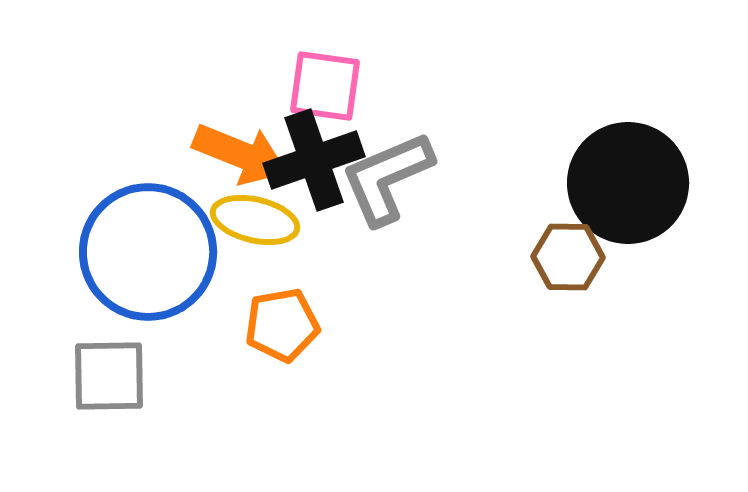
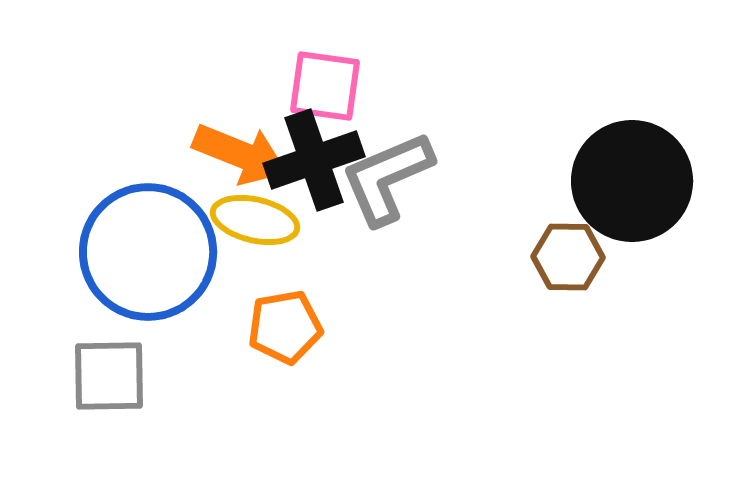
black circle: moved 4 px right, 2 px up
orange pentagon: moved 3 px right, 2 px down
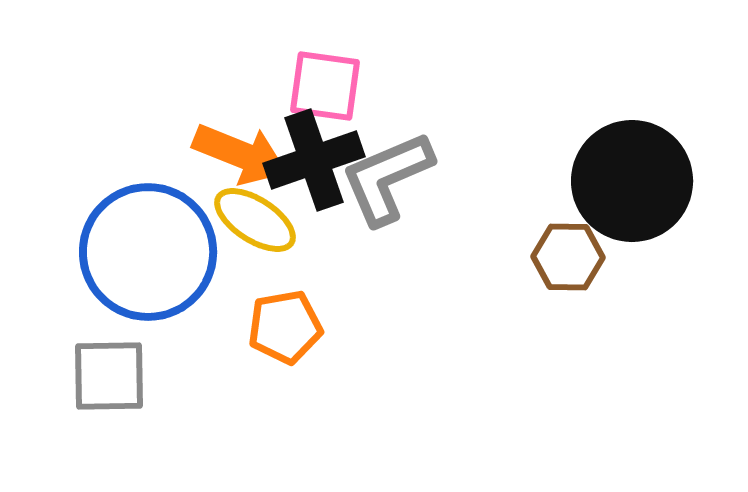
yellow ellipse: rotated 20 degrees clockwise
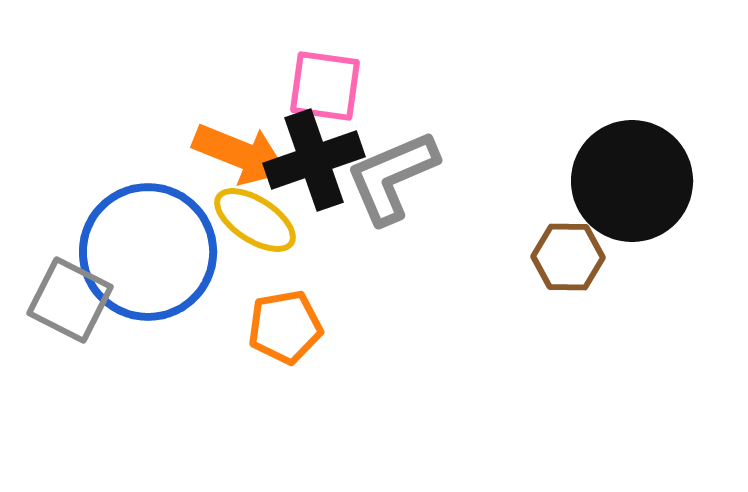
gray L-shape: moved 5 px right, 1 px up
gray square: moved 39 px left, 76 px up; rotated 28 degrees clockwise
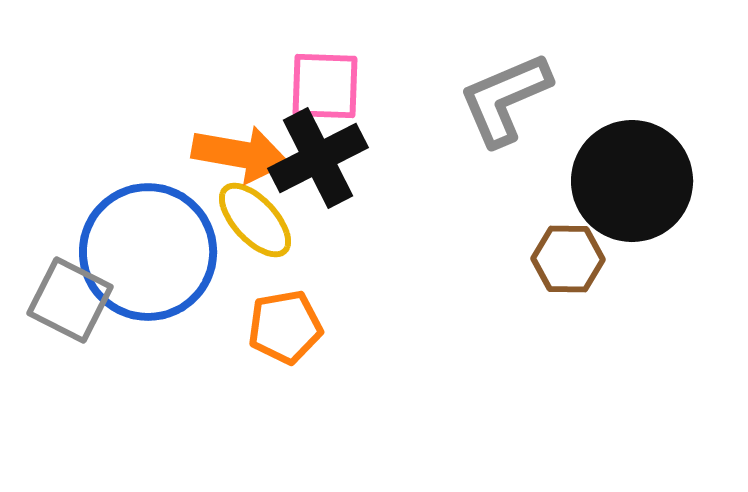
pink square: rotated 6 degrees counterclockwise
orange arrow: rotated 12 degrees counterclockwise
black cross: moved 4 px right, 2 px up; rotated 8 degrees counterclockwise
gray L-shape: moved 113 px right, 78 px up
yellow ellipse: rotated 14 degrees clockwise
brown hexagon: moved 2 px down
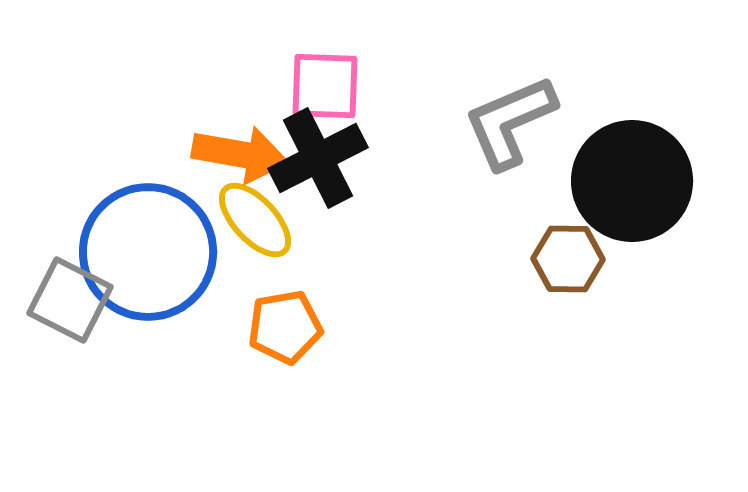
gray L-shape: moved 5 px right, 23 px down
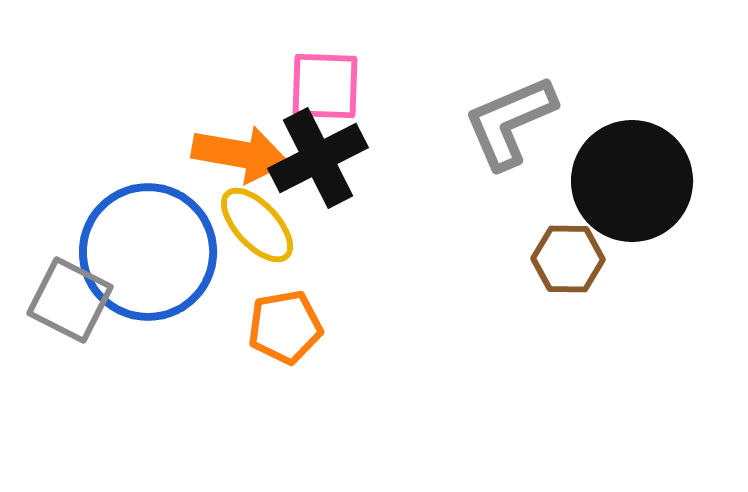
yellow ellipse: moved 2 px right, 5 px down
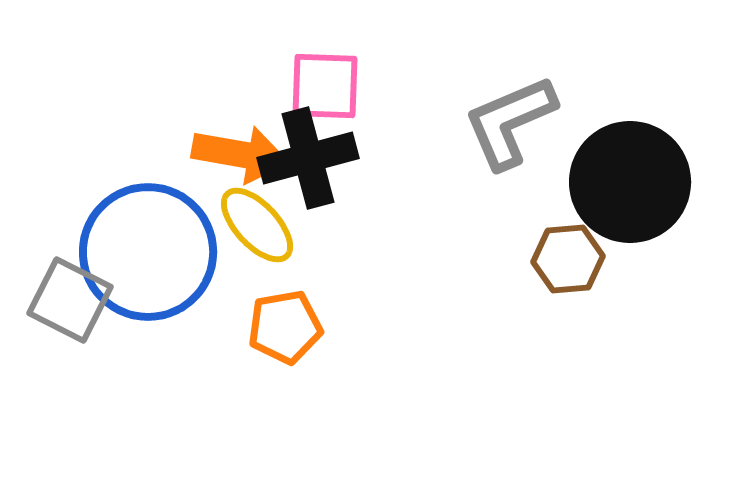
black cross: moved 10 px left; rotated 12 degrees clockwise
black circle: moved 2 px left, 1 px down
brown hexagon: rotated 6 degrees counterclockwise
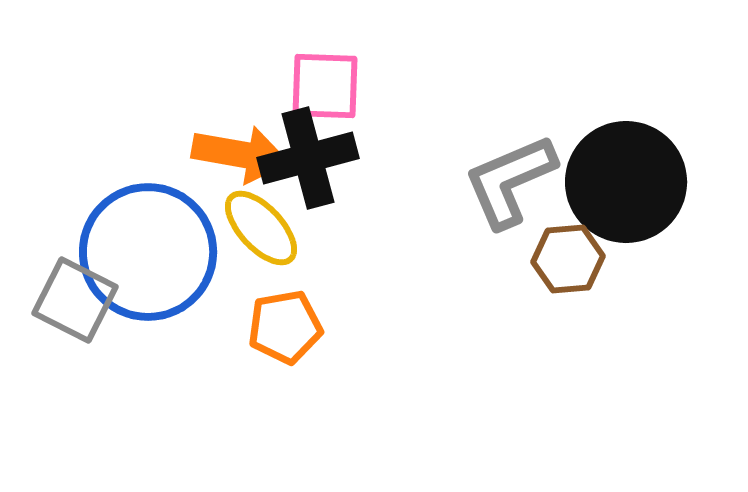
gray L-shape: moved 59 px down
black circle: moved 4 px left
yellow ellipse: moved 4 px right, 3 px down
gray square: moved 5 px right
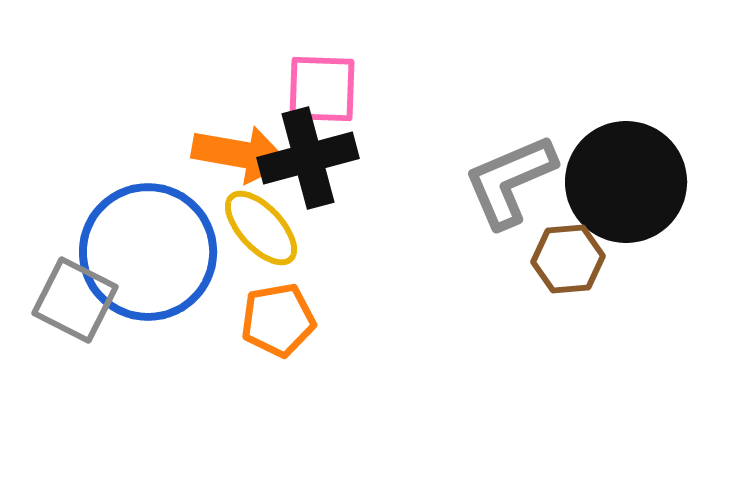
pink square: moved 3 px left, 3 px down
orange pentagon: moved 7 px left, 7 px up
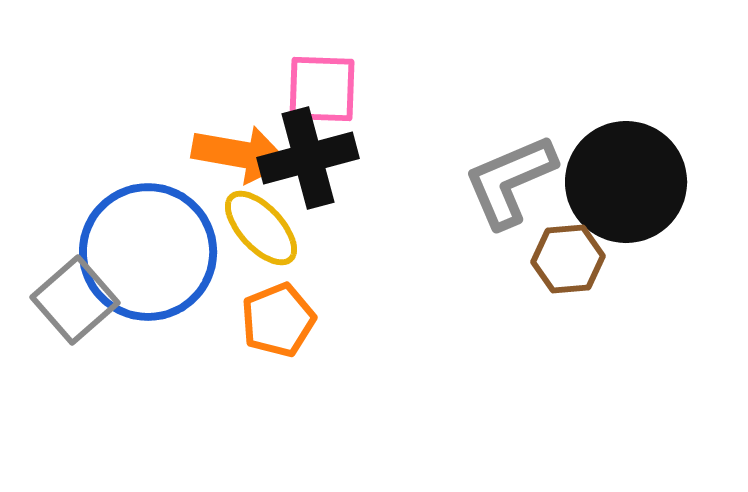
gray square: rotated 22 degrees clockwise
orange pentagon: rotated 12 degrees counterclockwise
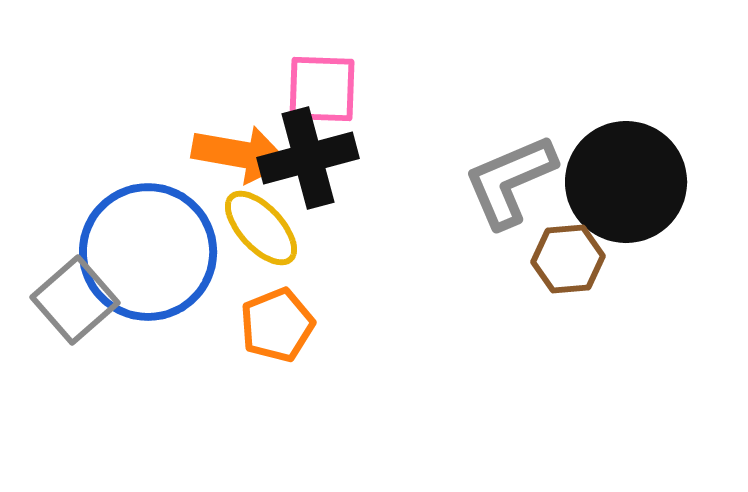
orange pentagon: moved 1 px left, 5 px down
